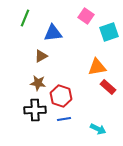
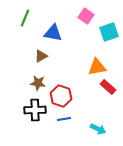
blue triangle: rotated 18 degrees clockwise
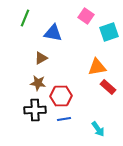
brown triangle: moved 2 px down
red hexagon: rotated 20 degrees counterclockwise
cyan arrow: rotated 28 degrees clockwise
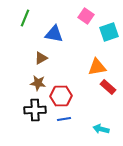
blue triangle: moved 1 px right, 1 px down
cyan arrow: moved 3 px right; rotated 140 degrees clockwise
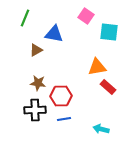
cyan square: rotated 24 degrees clockwise
brown triangle: moved 5 px left, 8 px up
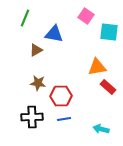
black cross: moved 3 px left, 7 px down
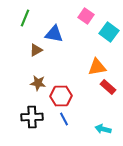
cyan square: rotated 30 degrees clockwise
blue line: rotated 72 degrees clockwise
cyan arrow: moved 2 px right
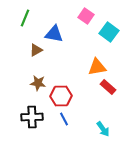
cyan arrow: rotated 140 degrees counterclockwise
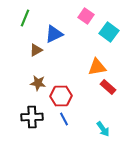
blue triangle: rotated 36 degrees counterclockwise
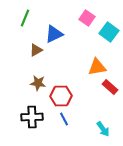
pink square: moved 1 px right, 2 px down
red rectangle: moved 2 px right
